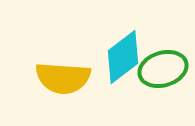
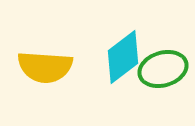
yellow semicircle: moved 18 px left, 11 px up
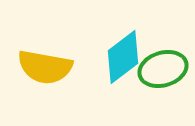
yellow semicircle: rotated 6 degrees clockwise
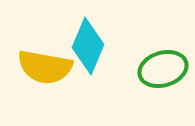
cyan diamond: moved 35 px left, 11 px up; rotated 30 degrees counterclockwise
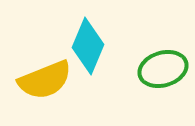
yellow semicircle: moved 13 px down; rotated 32 degrees counterclockwise
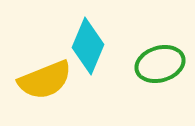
green ellipse: moved 3 px left, 5 px up
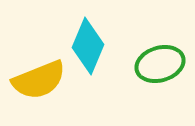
yellow semicircle: moved 6 px left
